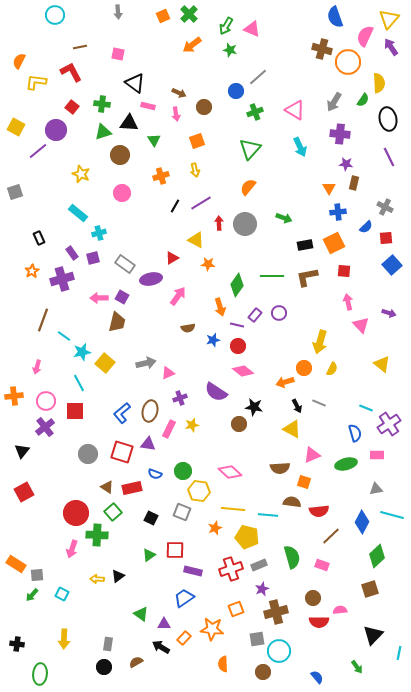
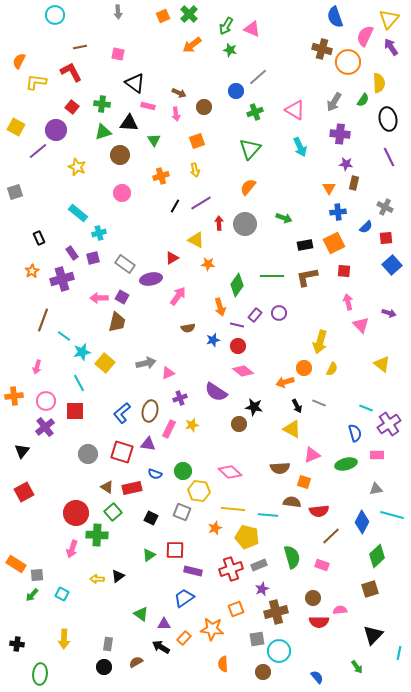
yellow star at (81, 174): moved 4 px left, 7 px up
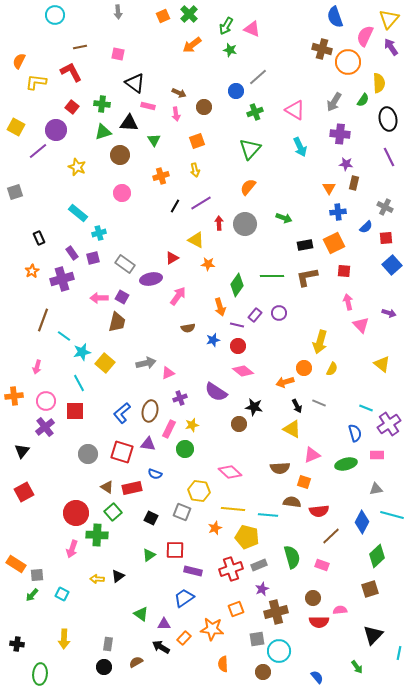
green circle at (183, 471): moved 2 px right, 22 px up
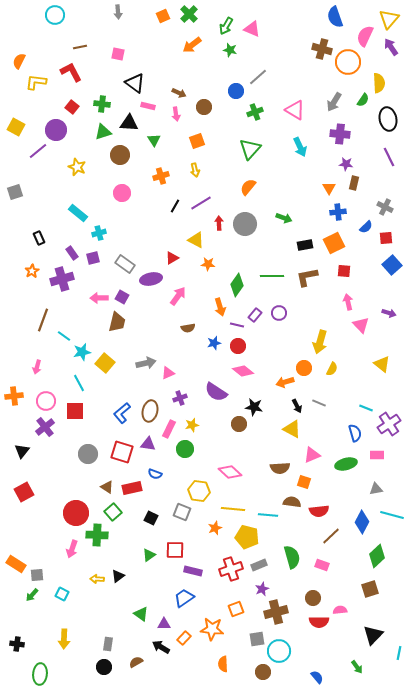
blue star at (213, 340): moved 1 px right, 3 px down
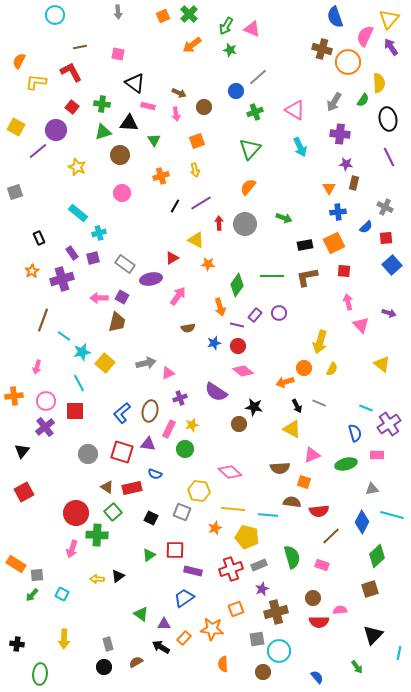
gray triangle at (376, 489): moved 4 px left
gray rectangle at (108, 644): rotated 24 degrees counterclockwise
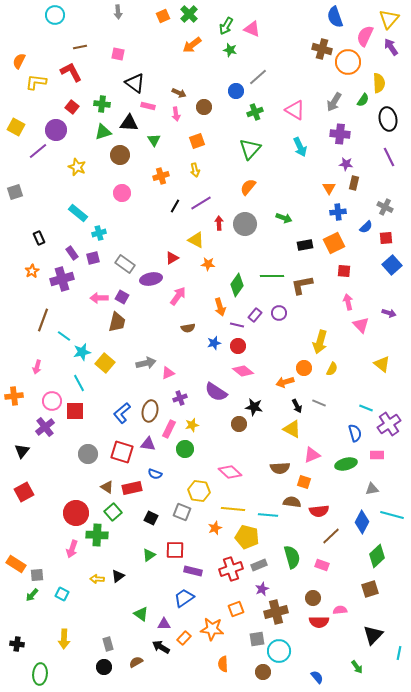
brown L-shape at (307, 277): moved 5 px left, 8 px down
pink circle at (46, 401): moved 6 px right
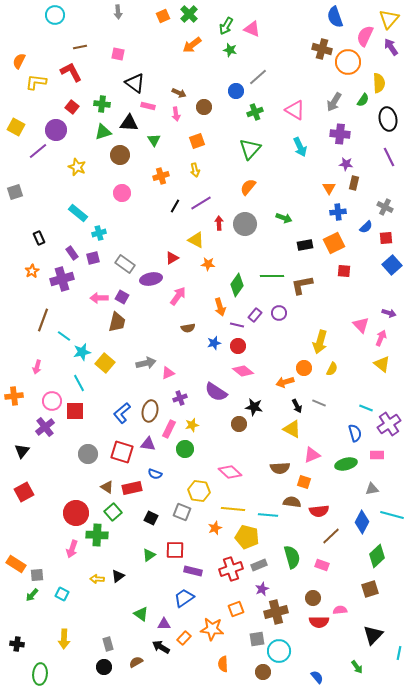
pink arrow at (348, 302): moved 33 px right, 36 px down; rotated 35 degrees clockwise
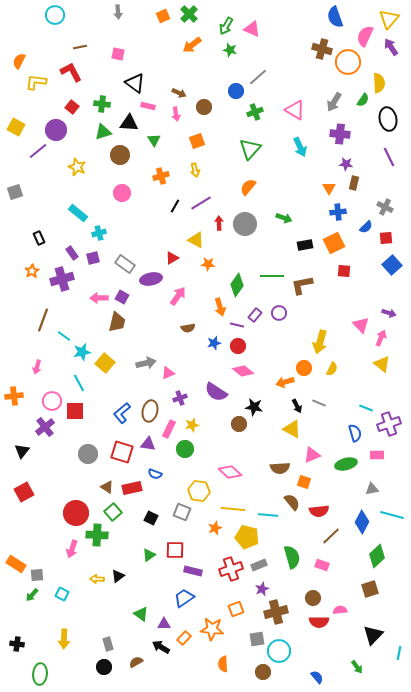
purple cross at (389, 424): rotated 15 degrees clockwise
brown semicircle at (292, 502): rotated 42 degrees clockwise
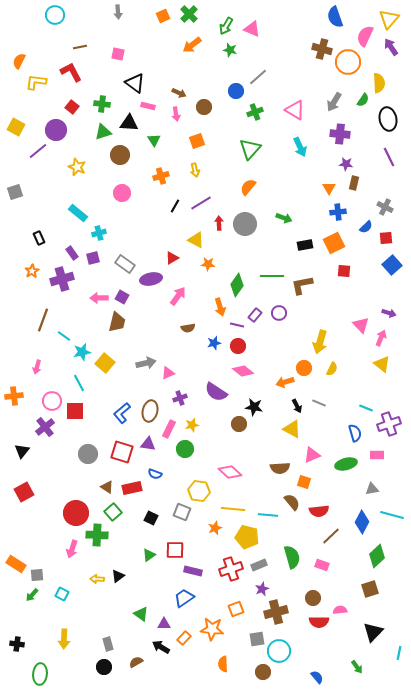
black triangle at (373, 635): moved 3 px up
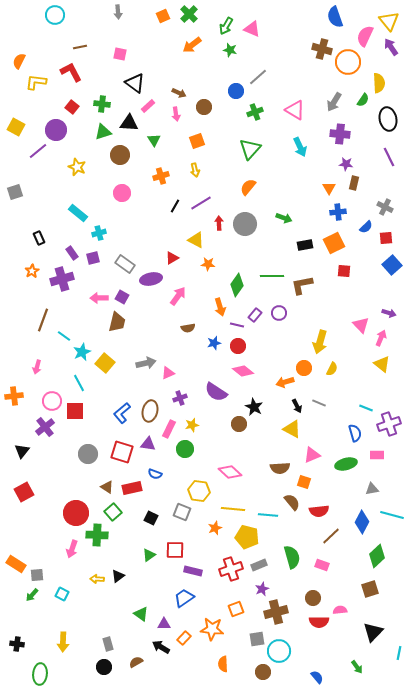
yellow triangle at (389, 19): moved 2 px down; rotated 20 degrees counterclockwise
pink square at (118, 54): moved 2 px right
pink rectangle at (148, 106): rotated 56 degrees counterclockwise
cyan star at (82, 352): rotated 12 degrees counterclockwise
black star at (254, 407): rotated 18 degrees clockwise
yellow arrow at (64, 639): moved 1 px left, 3 px down
